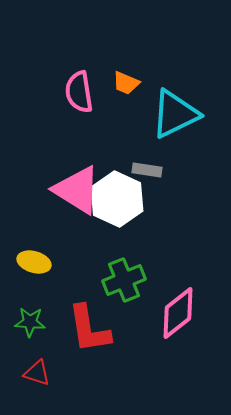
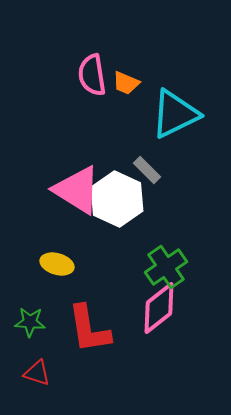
pink semicircle: moved 13 px right, 17 px up
gray rectangle: rotated 36 degrees clockwise
yellow ellipse: moved 23 px right, 2 px down
green cross: moved 42 px right, 13 px up; rotated 12 degrees counterclockwise
pink diamond: moved 19 px left, 5 px up
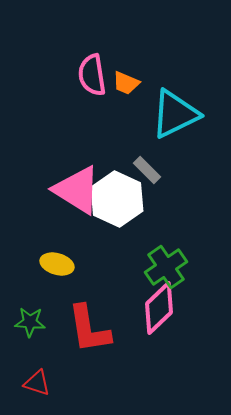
pink diamond: rotated 6 degrees counterclockwise
red triangle: moved 10 px down
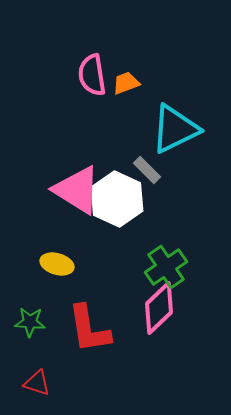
orange trapezoid: rotated 136 degrees clockwise
cyan triangle: moved 15 px down
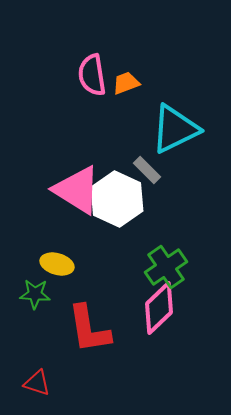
green star: moved 5 px right, 28 px up
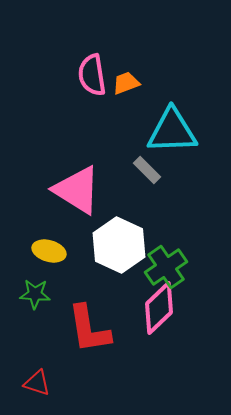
cyan triangle: moved 3 px left, 2 px down; rotated 24 degrees clockwise
white hexagon: moved 2 px right, 46 px down
yellow ellipse: moved 8 px left, 13 px up
